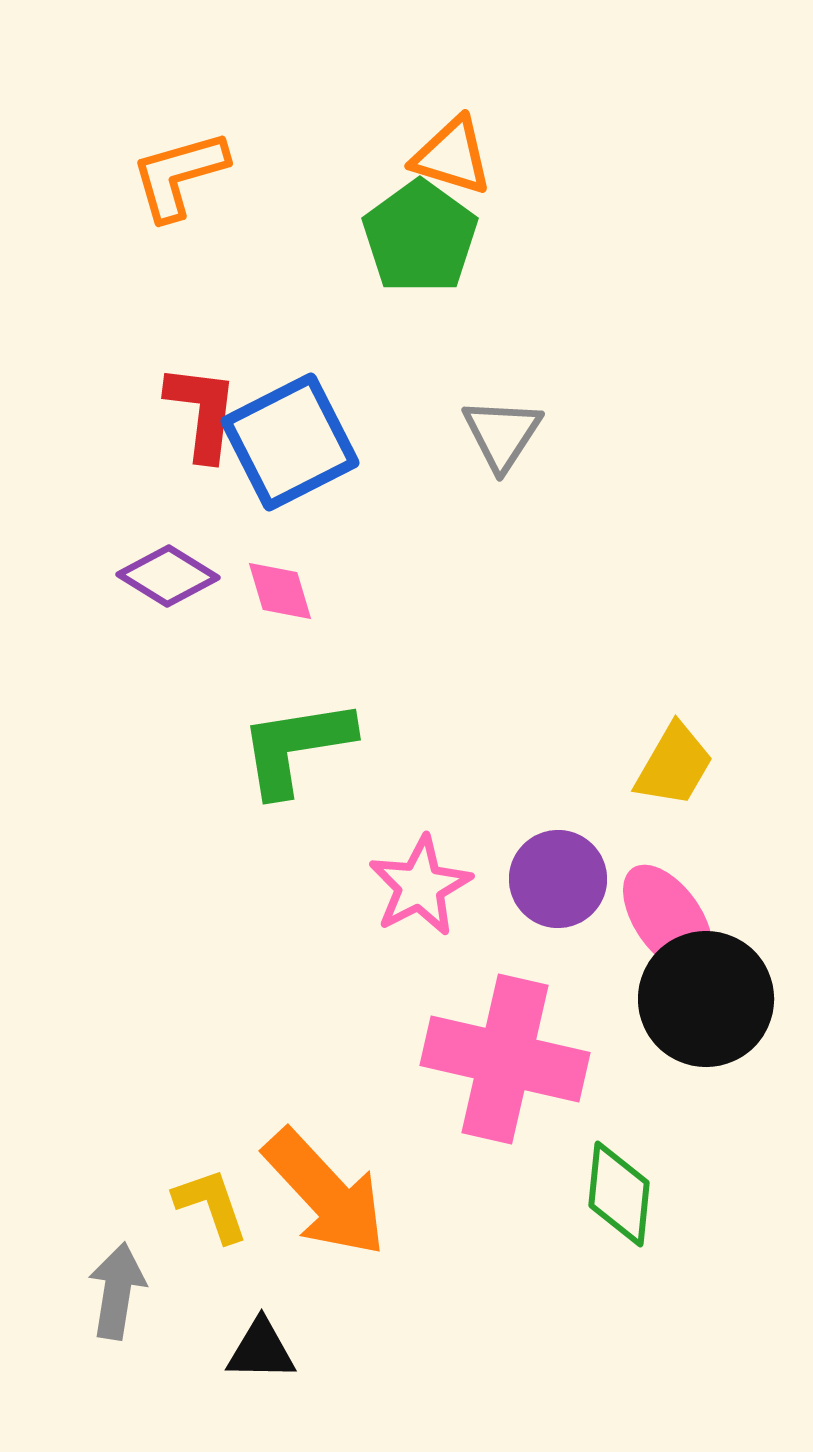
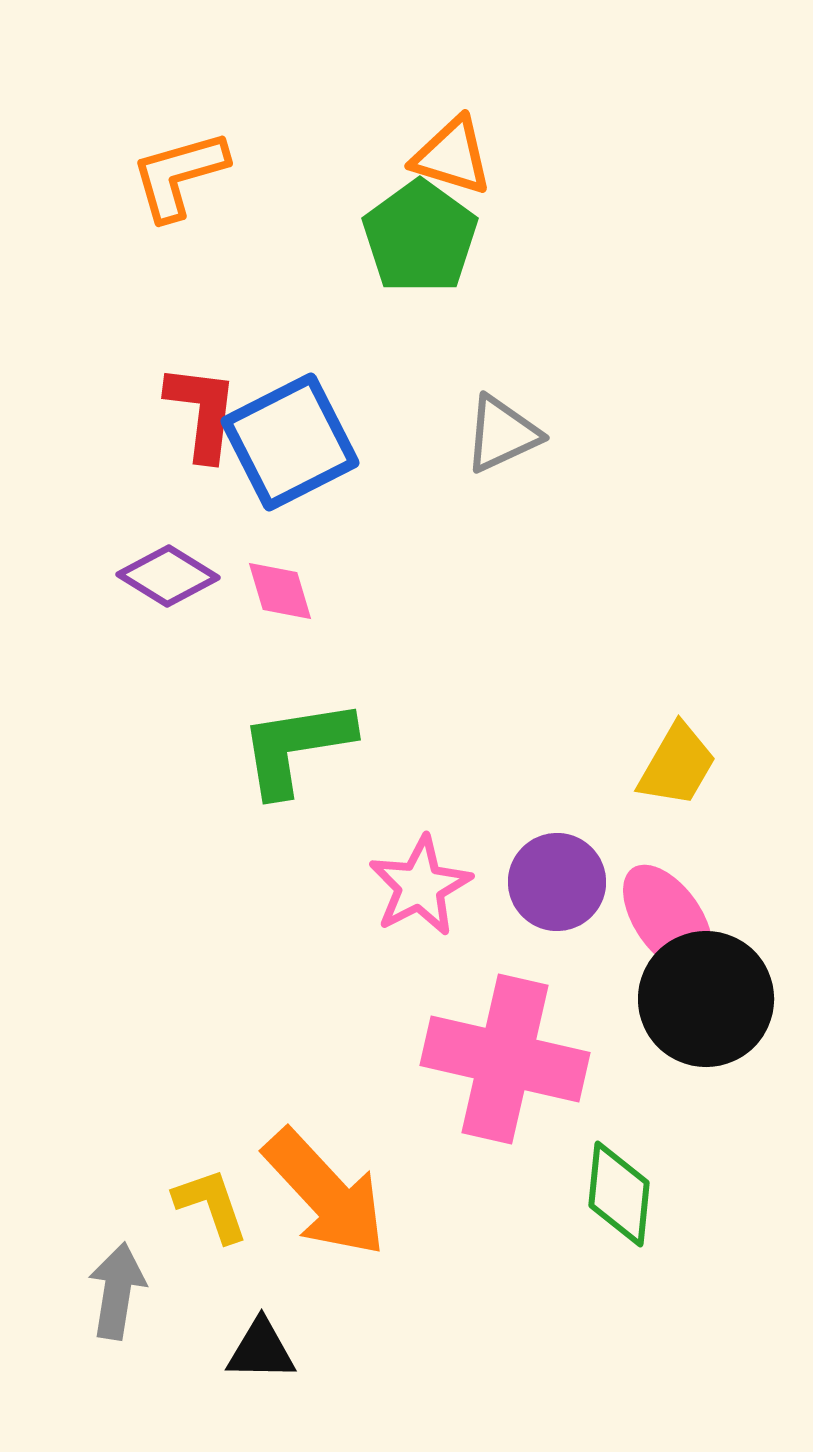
gray triangle: rotated 32 degrees clockwise
yellow trapezoid: moved 3 px right
purple circle: moved 1 px left, 3 px down
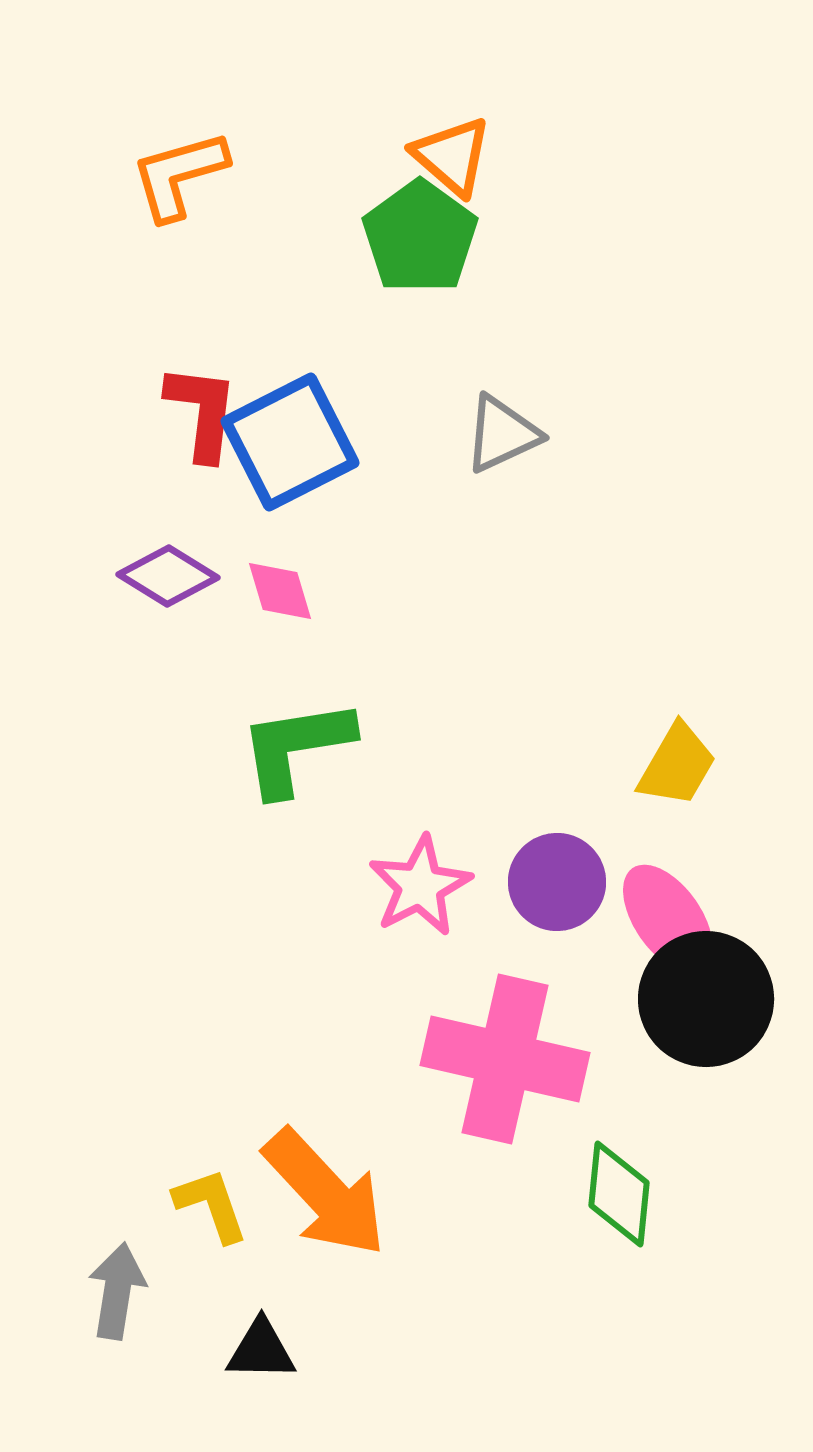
orange triangle: rotated 24 degrees clockwise
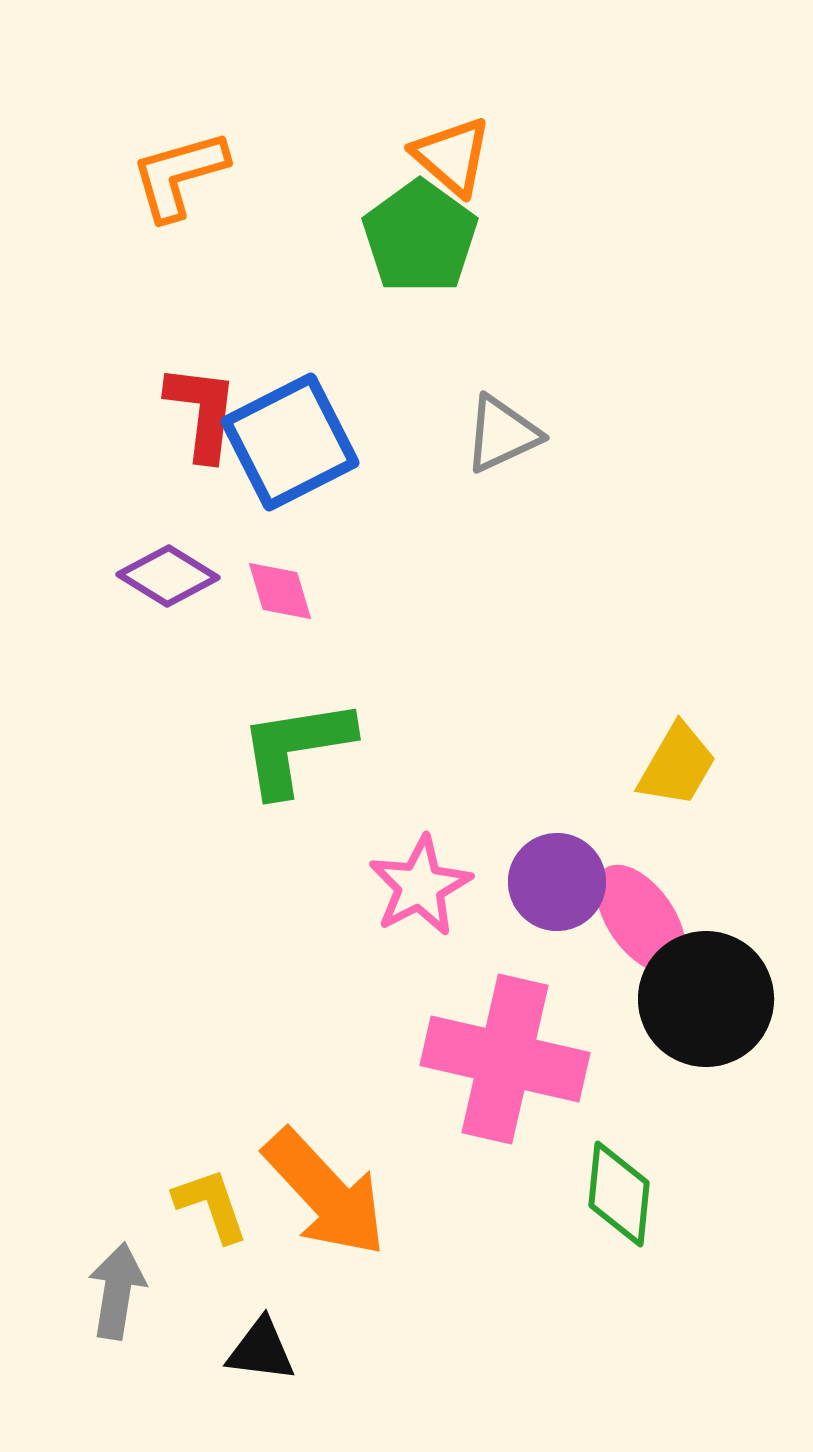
pink ellipse: moved 27 px left
black triangle: rotated 6 degrees clockwise
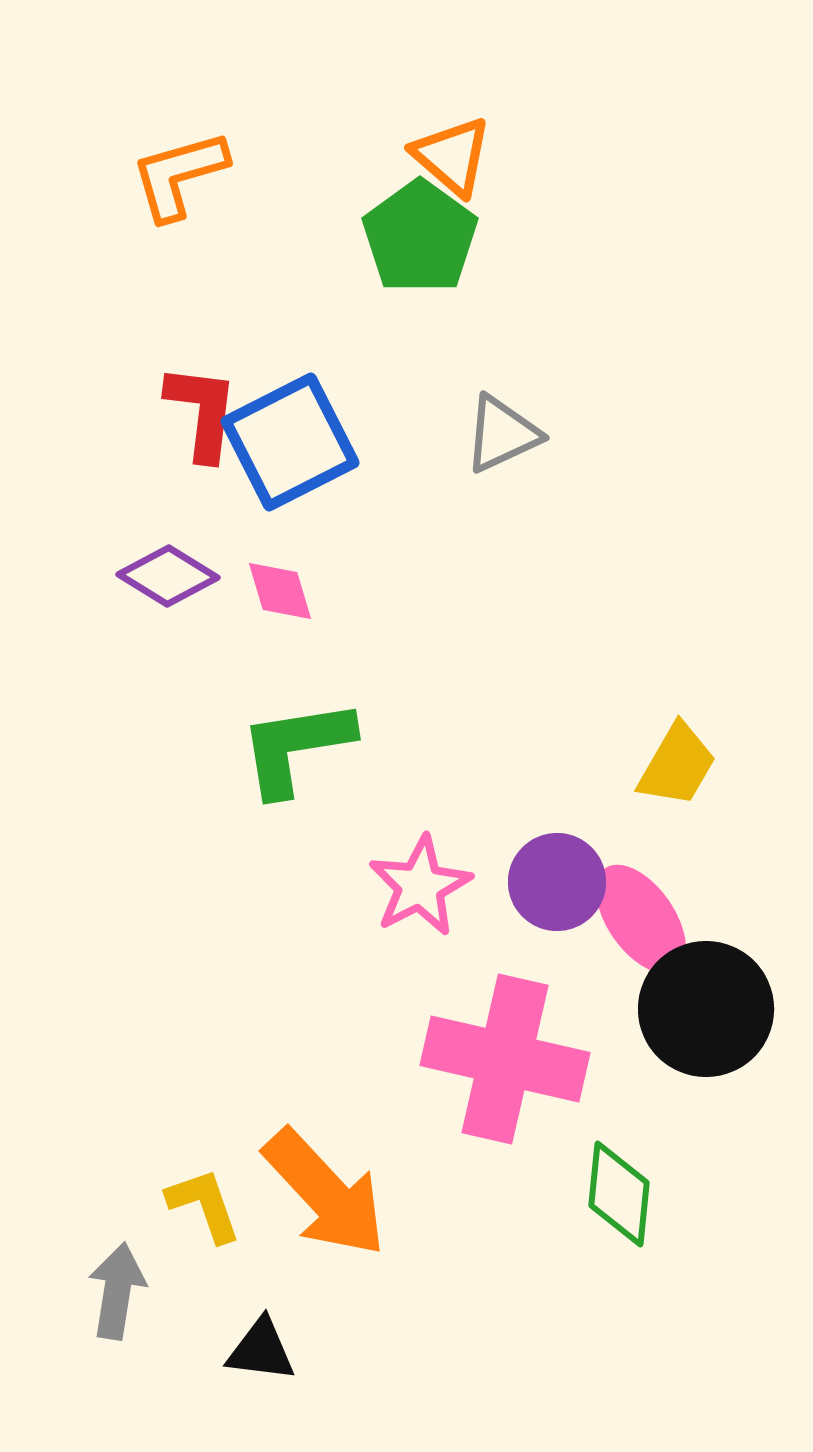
black circle: moved 10 px down
yellow L-shape: moved 7 px left
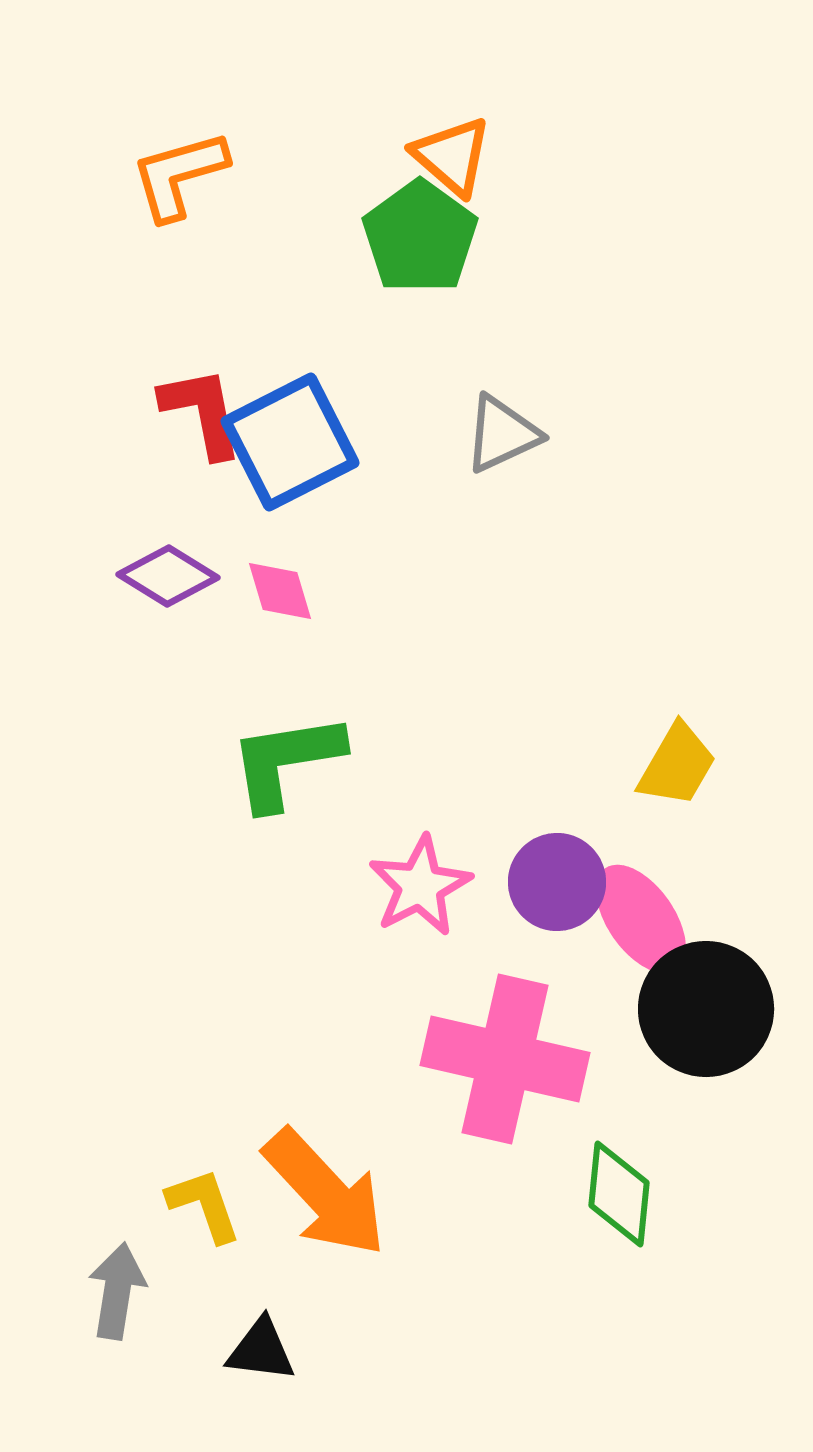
red L-shape: rotated 18 degrees counterclockwise
green L-shape: moved 10 px left, 14 px down
